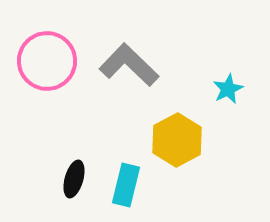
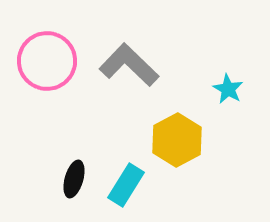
cyan star: rotated 16 degrees counterclockwise
cyan rectangle: rotated 18 degrees clockwise
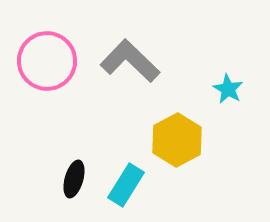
gray L-shape: moved 1 px right, 4 px up
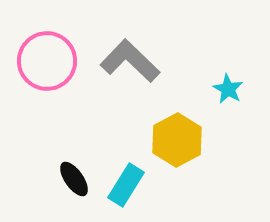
black ellipse: rotated 51 degrees counterclockwise
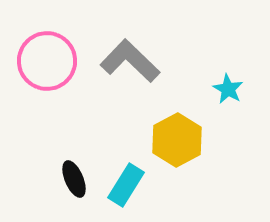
black ellipse: rotated 12 degrees clockwise
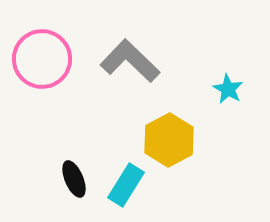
pink circle: moved 5 px left, 2 px up
yellow hexagon: moved 8 px left
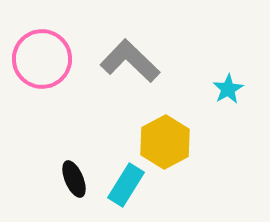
cyan star: rotated 12 degrees clockwise
yellow hexagon: moved 4 px left, 2 px down
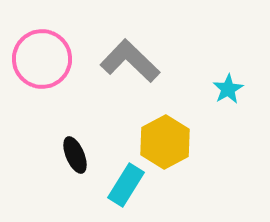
black ellipse: moved 1 px right, 24 px up
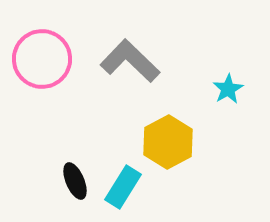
yellow hexagon: moved 3 px right
black ellipse: moved 26 px down
cyan rectangle: moved 3 px left, 2 px down
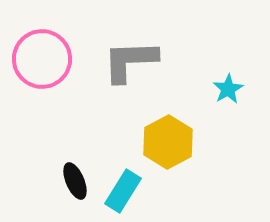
gray L-shape: rotated 46 degrees counterclockwise
cyan rectangle: moved 4 px down
